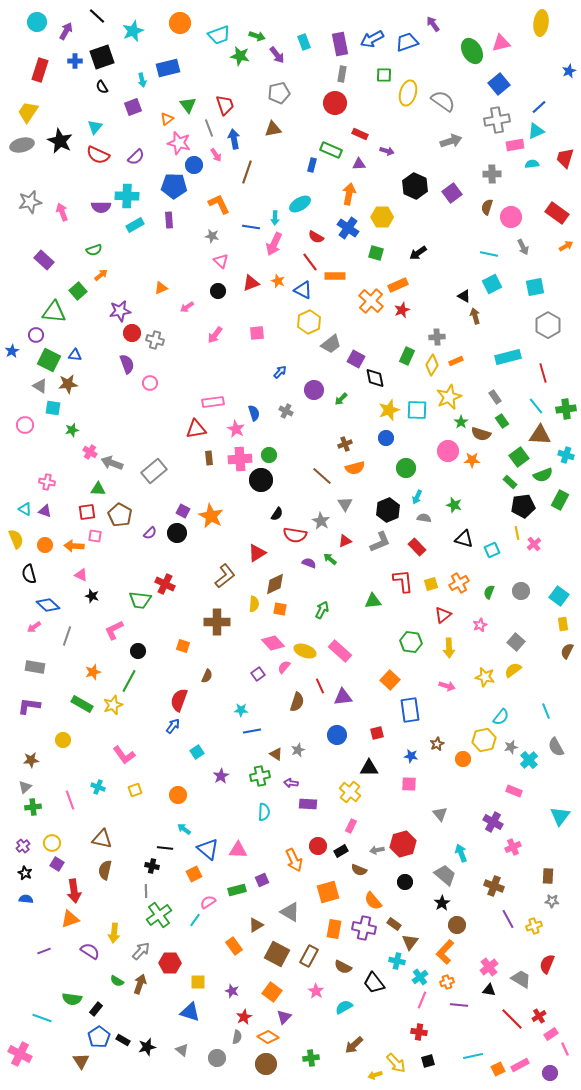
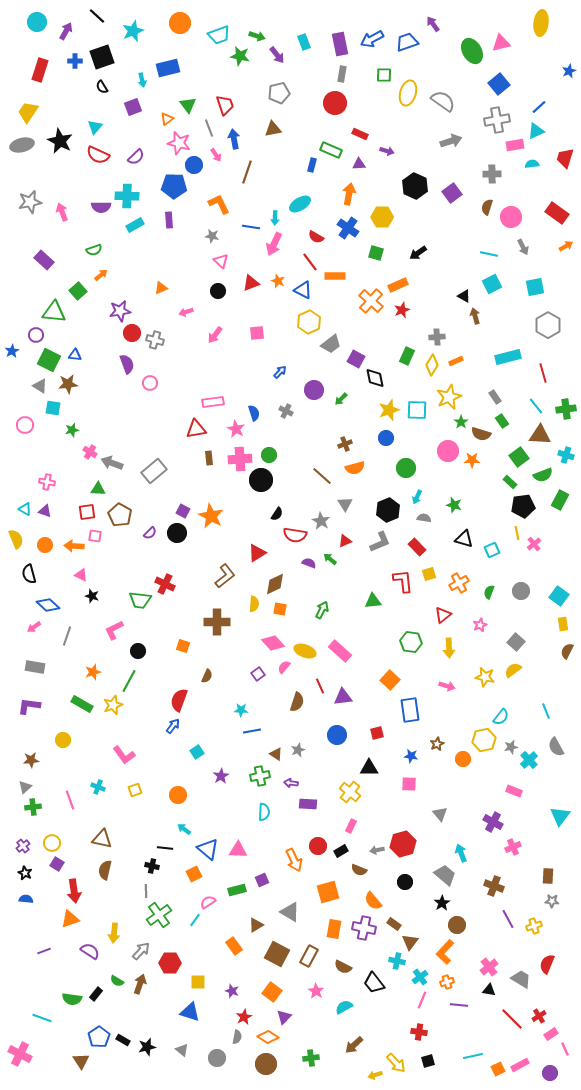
pink arrow at (187, 307): moved 1 px left, 5 px down; rotated 16 degrees clockwise
yellow square at (431, 584): moved 2 px left, 10 px up
black rectangle at (96, 1009): moved 15 px up
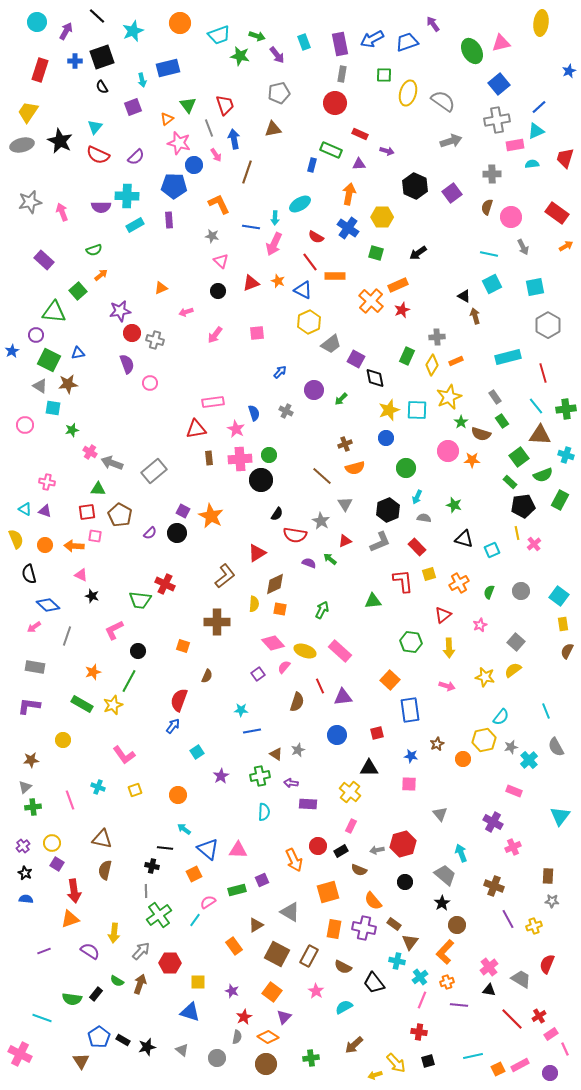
blue triangle at (75, 355): moved 3 px right, 2 px up; rotated 16 degrees counterclockwise
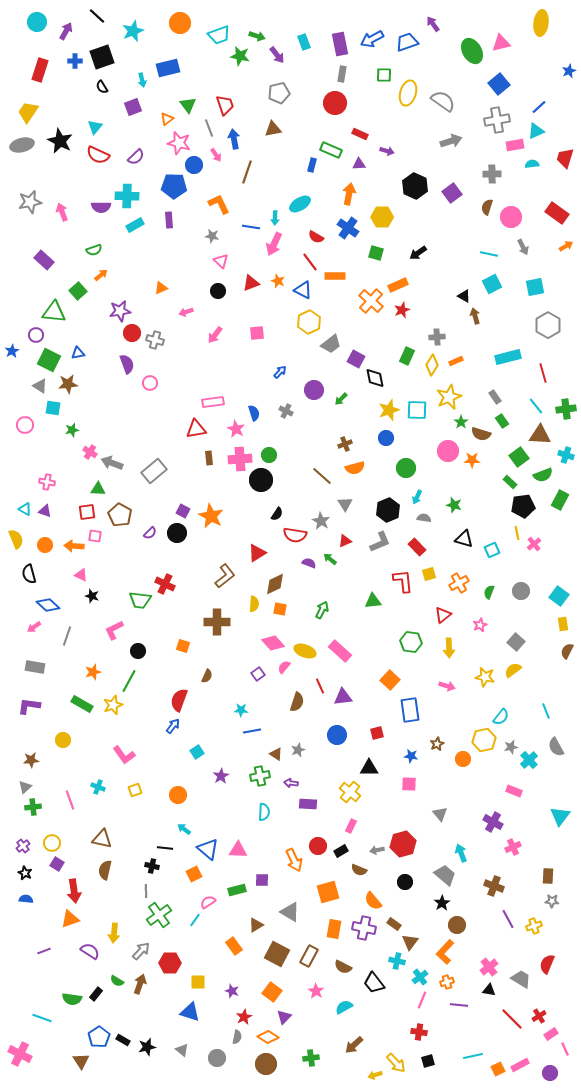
purple square at (262, 880): rotated 24 degrees clockwise
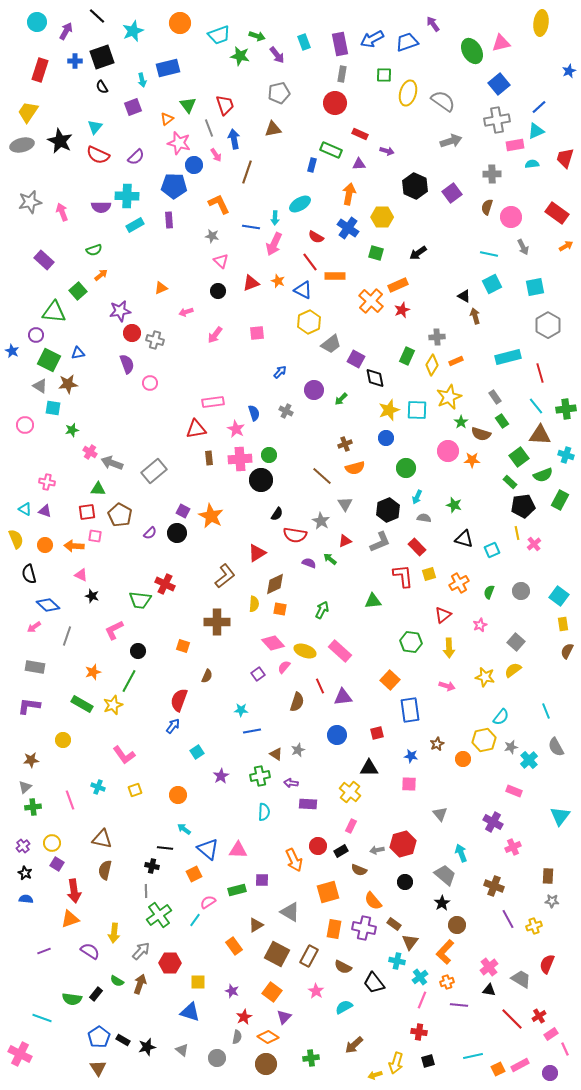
blue star at (12, 351): rotated 16 degrees counterclockwise
red line at (543, 373): moved 3 px left
red L-shape at (403, 581): moved 5 px up
brown triangle at (81, 1061): moved 17 px right, 7 px down
yellow arrow at (396, 1063): rotated 60 degrees clockwise
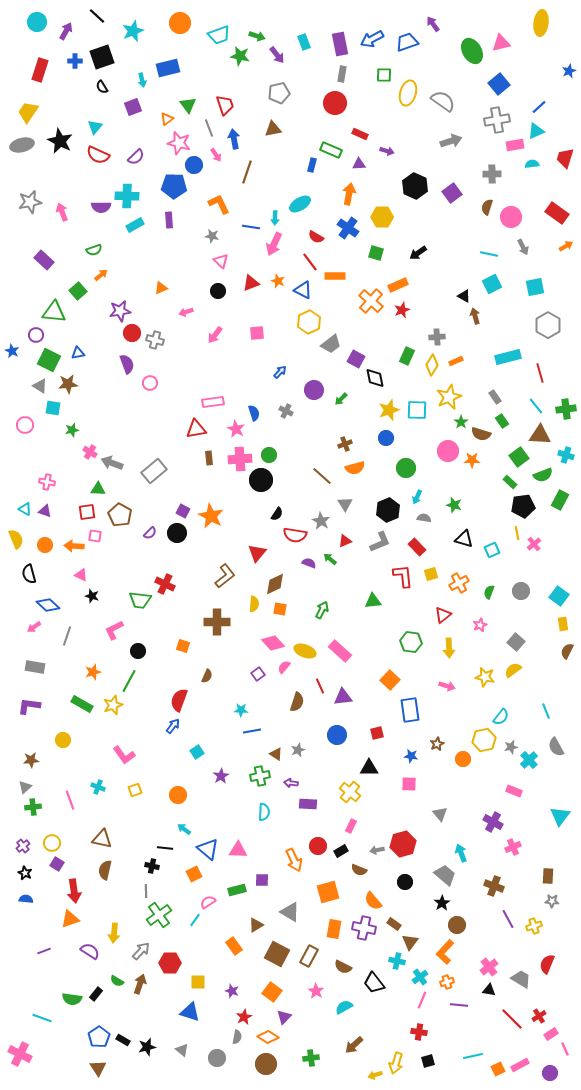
red triangle at (257, 553): rotated 18 degrees counterclockwise
yellow square at (429, 574): moved 2 px right
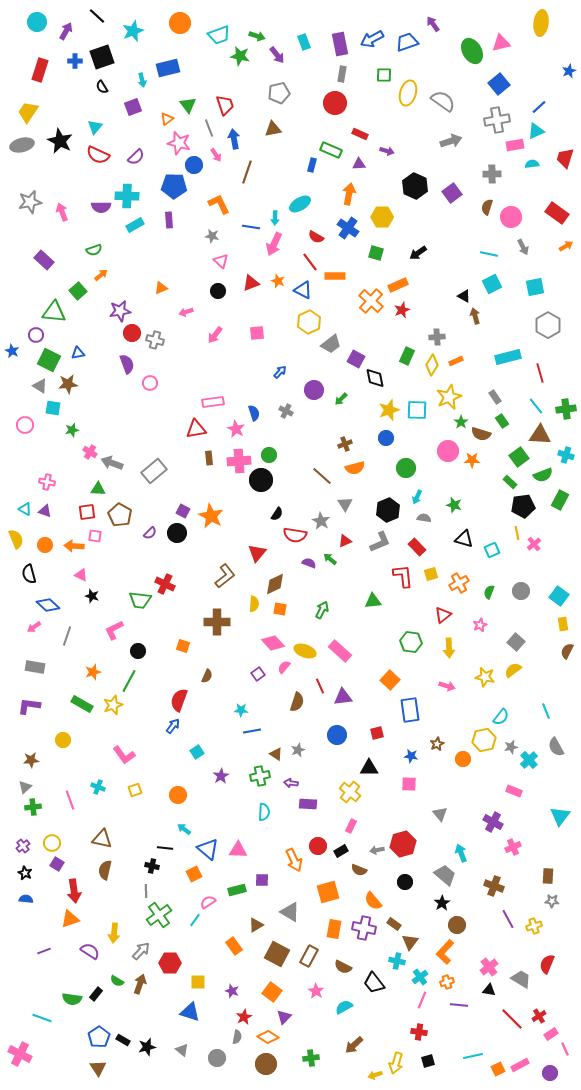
pink cross at (240, 459): moved 1 px left, 2 px down
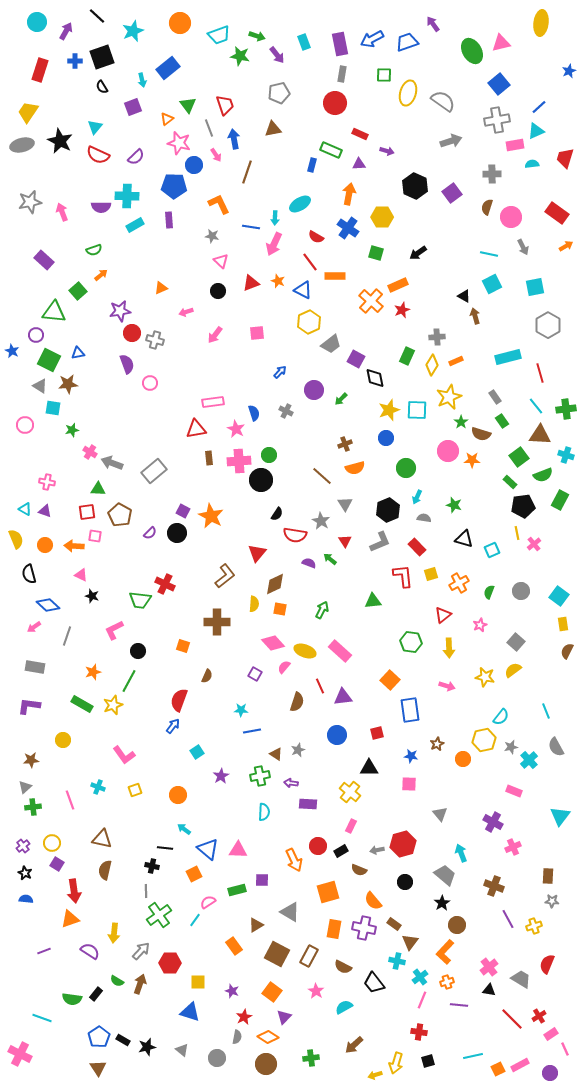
blue rectangle at (168, 68): rotated 25 degrees counterclockwise
red triangle at (345, 541): rotated 40 degrees counterclockwise
purple square at (258, 674): moved 3 px left; rotated 24 degrees counterclockwise
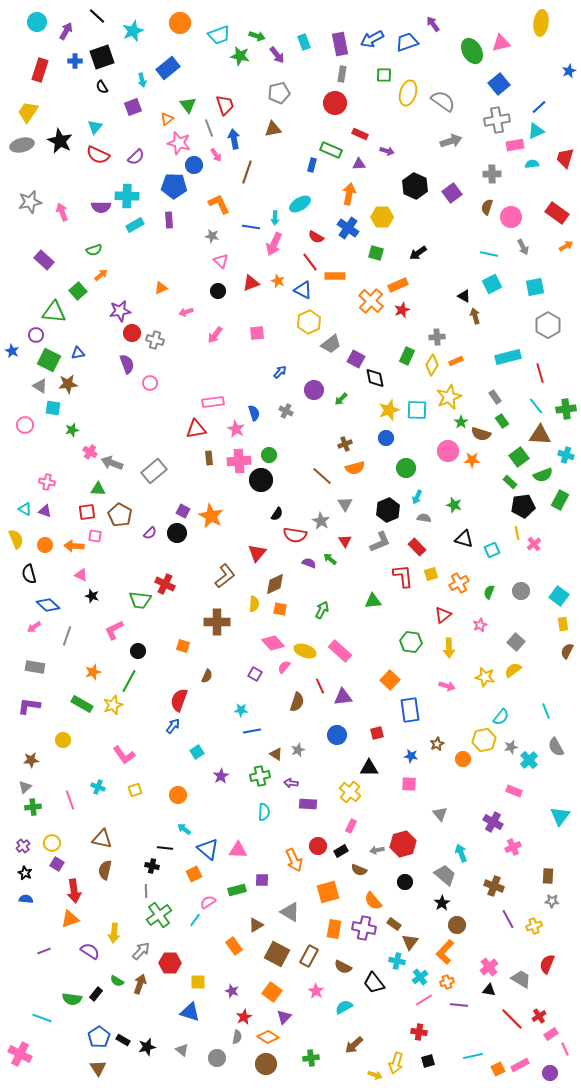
pink line at (422, 1000): moved 2 px right; rotated 36 degrees clockwise
yellow arrow at (375, 1075): rotated 144 degrees counterclockwise
